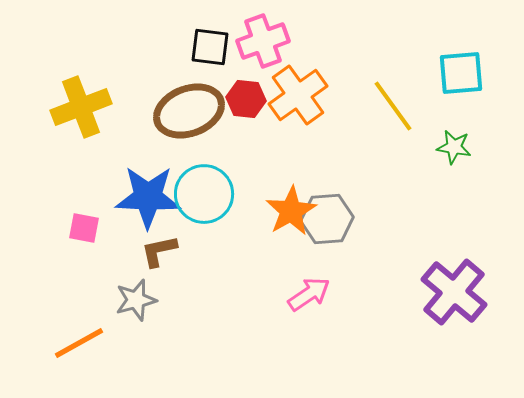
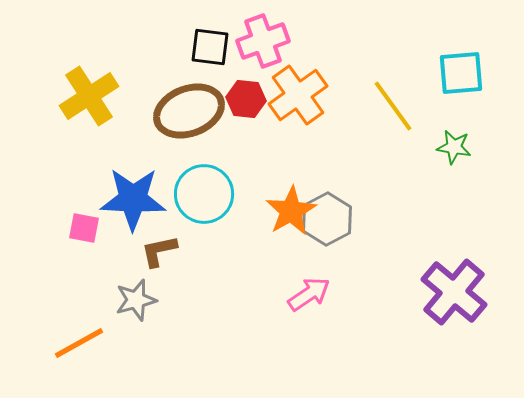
yellow cross: moved 8 px right, 11 px up; rotated 12 degrees counterclockwise
blue star: moved 15 px left, 2 px down
gray hexagon: rotated 24 degrees counterclockwise
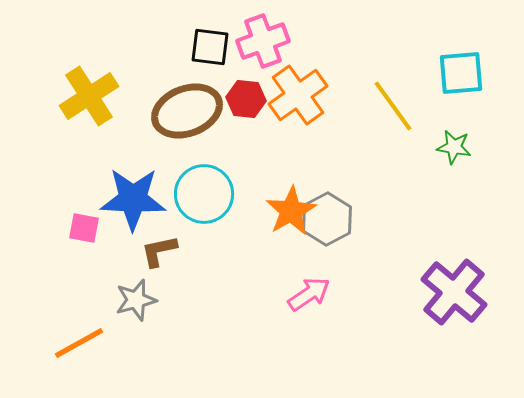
brown ellipse: moved 2 px left
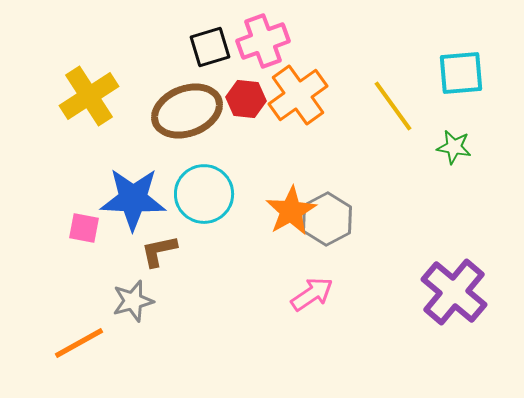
black square: rotated 24 degrees counterclockwise
pink arrow: moved 3 px right
gray star: moved 3 px left, 1 px down
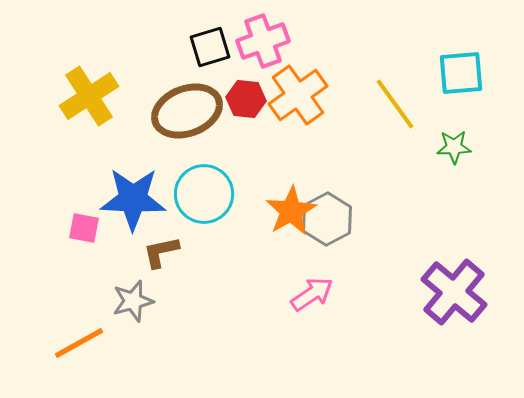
yellow line: moved 2 px right, 2 px up
green star: rotated 12 degrees counterclockwise
brown L-shape: moved 2 px right, 1 px down
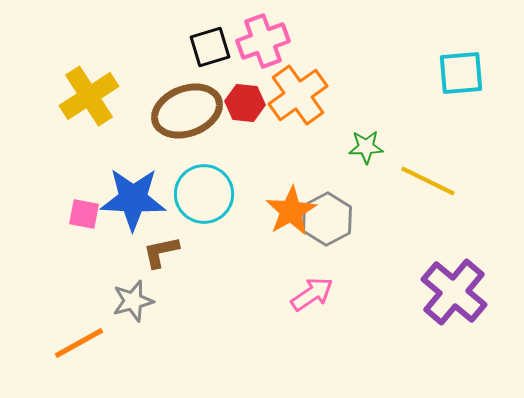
red hexagon: moved 1 px left, 4 px down
yellow line: moved 33 px right, 77 px down; rotated 28 degrees counterclockwise
green star: moved 88 px left
pink square: moved 14 px up
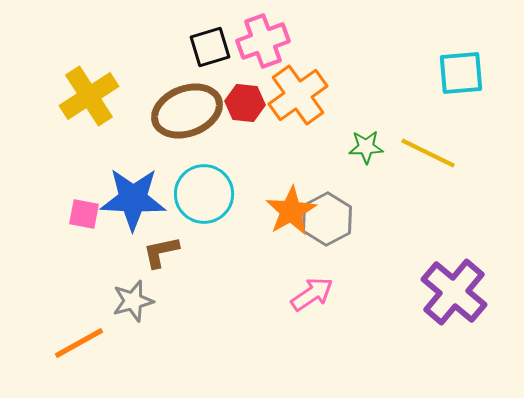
yellow line: moved 28 px up
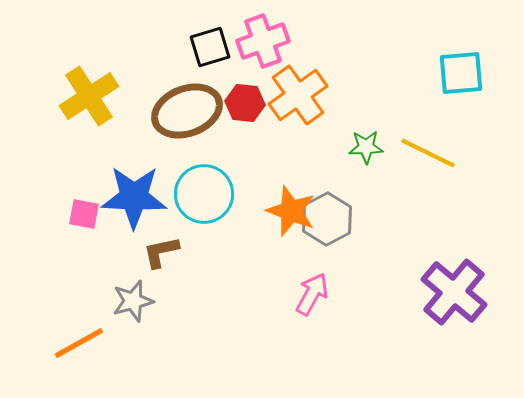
blue star: moved 1 px right, 2 px up
orange star: rotated 21 degrees counterclockwise
pink arrow: rotated 27 degrees counterclockwise
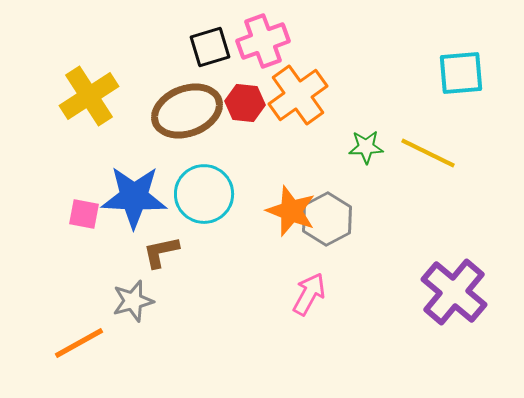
pink arrow: moved 3 px left
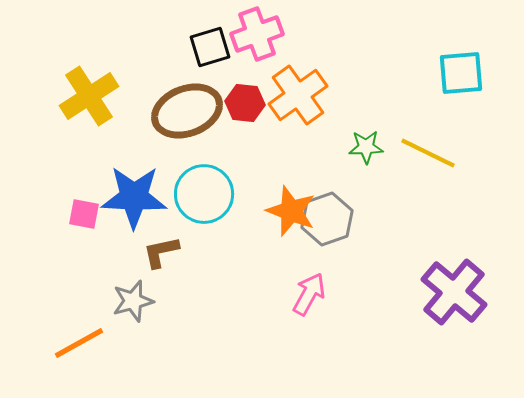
pink cross: moved 6 px left, 7 px up
gray hexagon: rotated 9 degrees clockwise
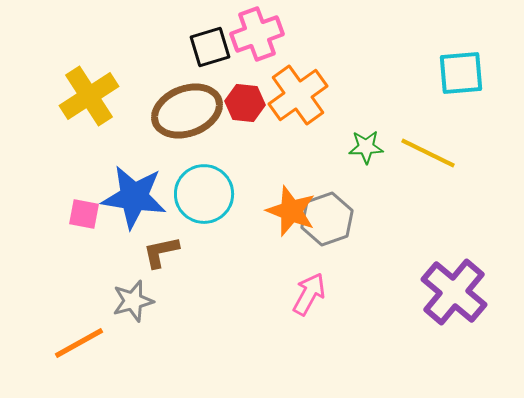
blue star: rotated 6 degrees clockwise
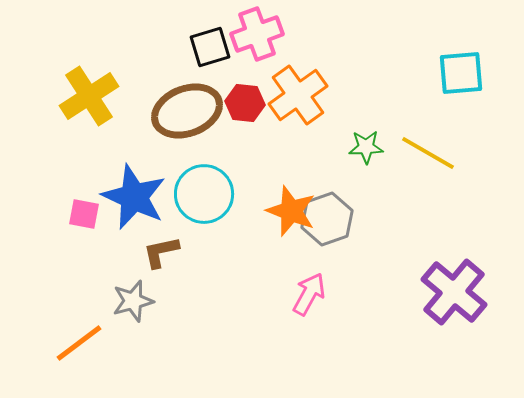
yellow line: rotated 4 degrees clockwise
blue star: rotated 16 degrees clockwise
orange line: rotated 8 degrees counterclockwise
